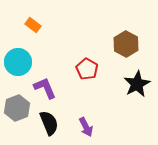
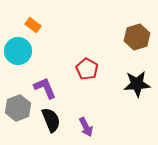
brown hexagon: moved 11 px right, 7 px up; rotated 15 degrees clockwise
cyan circle: moved 11 px up
black star: rotated 24 degrees clockwise
gray hexagon: moved 1 px right
black semicircle: moved 2 px right, 3 px up
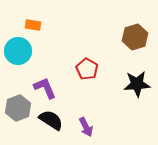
orange rectangle: rotated 28 degrees counterclockwise
brown hexagon: moved 2 px left
black semicircle: rotated 35 degrees counterclockwise
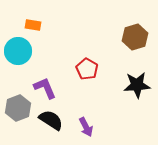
black star: moved 1 px down
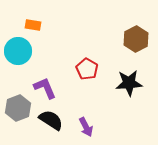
brown hexagon: moved 1 px right, 2 px down; rotated 10 degrees counterclockwise
black star: moved 8 px left, 2 px up
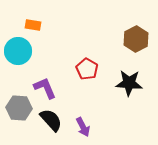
black star: rotated 8 degrees clockwise
gray hexagon: moved 1 px right; rotated 25 degrees clockwise
black semicircle: rotated 15 degrees clockwise
purple arrow: moved 3 px left
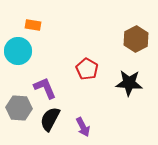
black semicircle: moved 1 px left, 1 px up; rotated 110 degrees counterclockwise
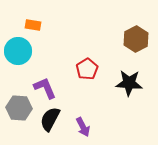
red pentagon: rotated 10 degrees clockwise
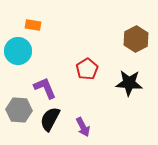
gray hexagon: moved 2 px down
